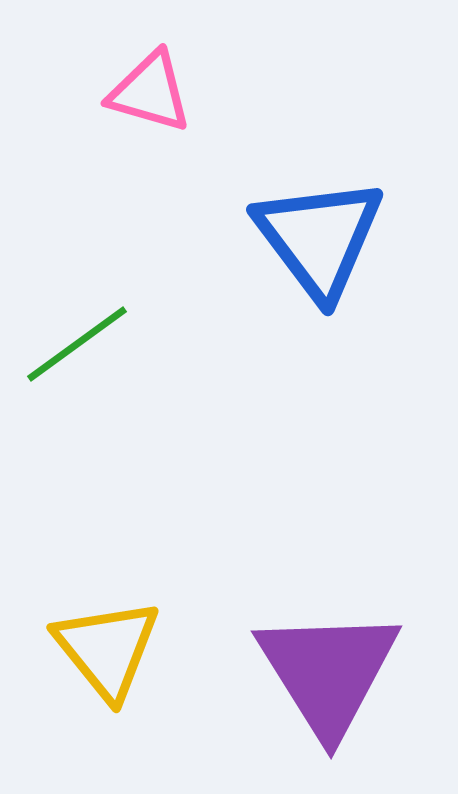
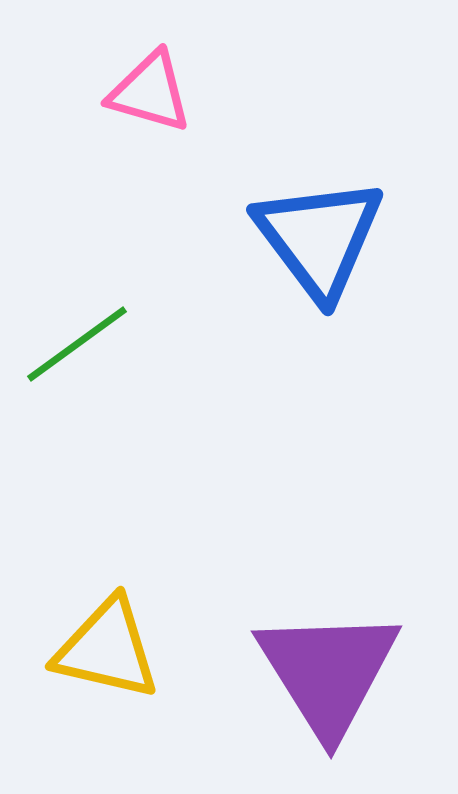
yellow triangle: rotated 38 degrees counterclockwise
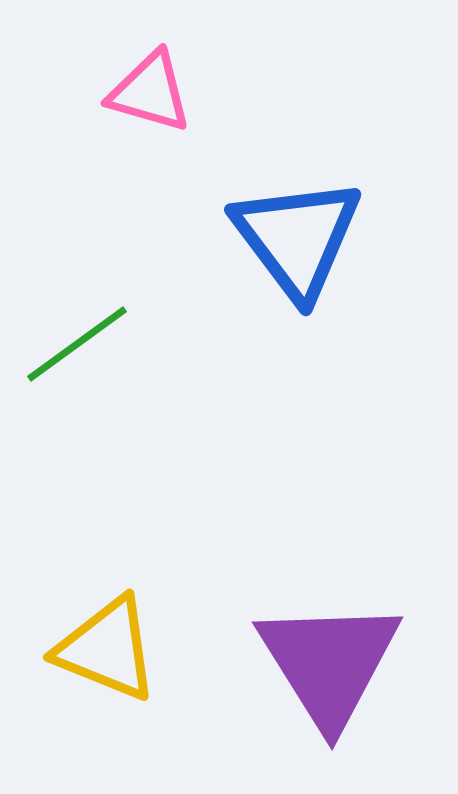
blue triangle: moved 22 px left
yellow triangle: rotated 9 degrees clockwise
purple triangle: moved 1 px right, 9 px up
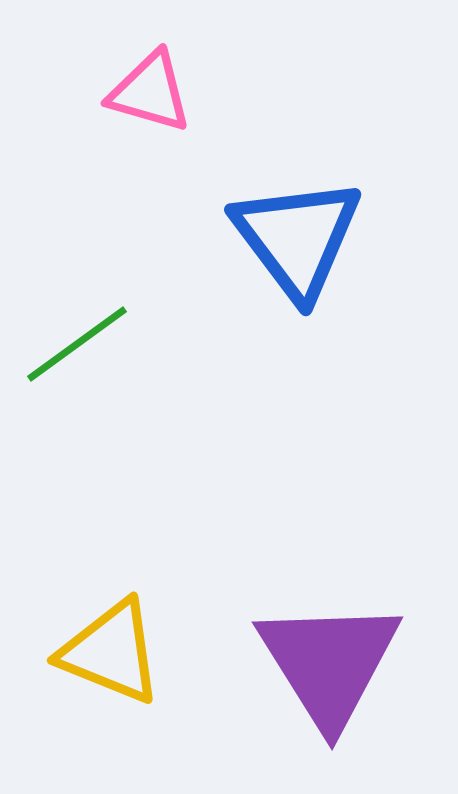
yellow triangle: moved 4 px right, 3 px down
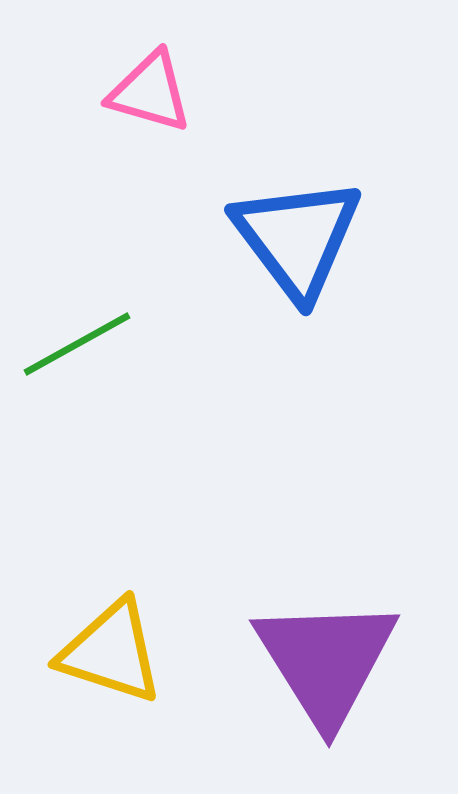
green line: rotated 7 degrees clockwise
yellow triangle: rotated 4 degrees counterclockwise
purple triangle: moved 3 px left, 2 px up
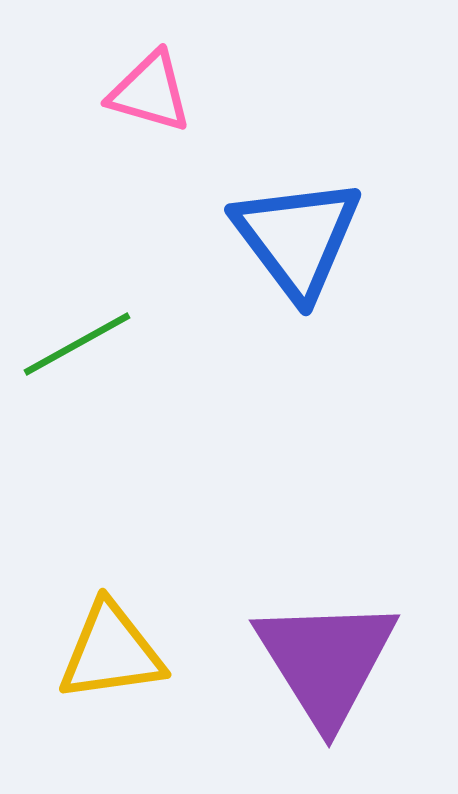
yellow triangle: rotated 26 degrees counterclockwise
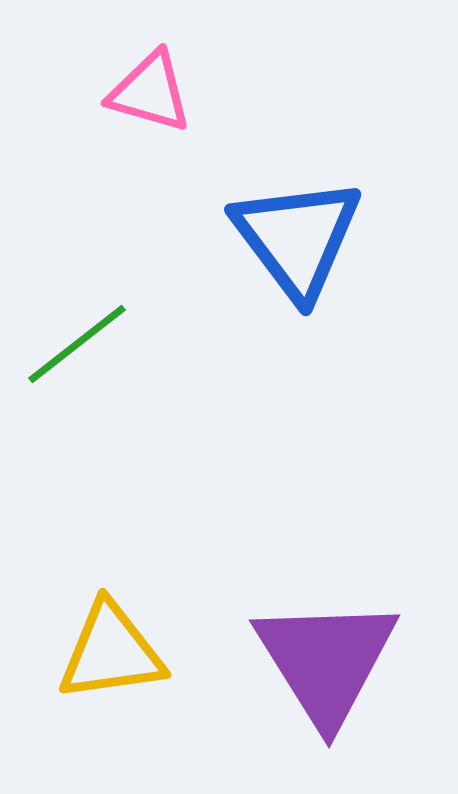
green line: rotated 9 degrees counterclockwise
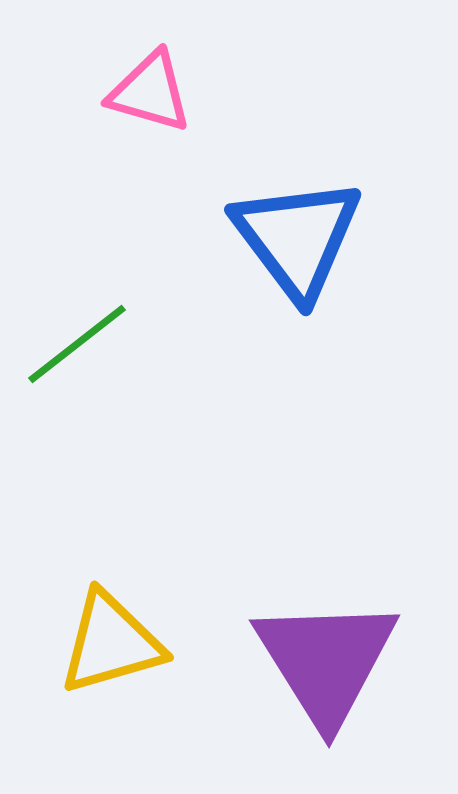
yellow triangle: moved 9 px up; rotated 8 degrees counterclockwise
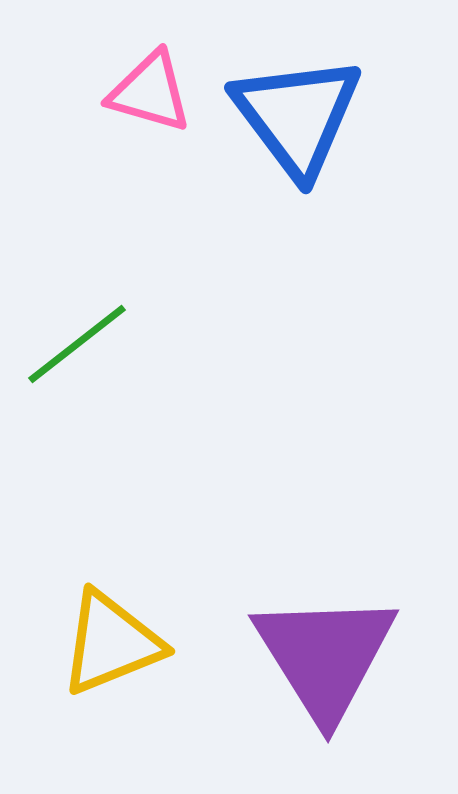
blue triangle: moved 122 px up
yellow triangle: rotated 6 degrees counterclockwise
purple triangle: moved 1 px left, 5 px up
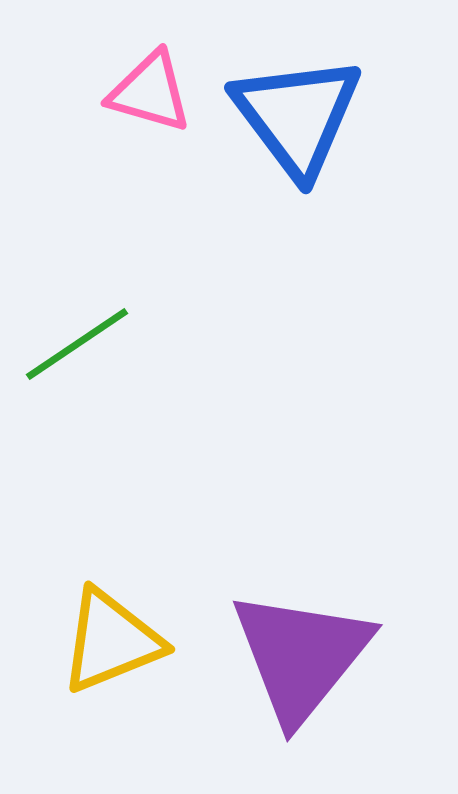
green line: rotated 4 degrees clockwise
yellow triangle: moved 2 px up
purple triangle: moved 24 px left; rotated 11 degrees clockwise
